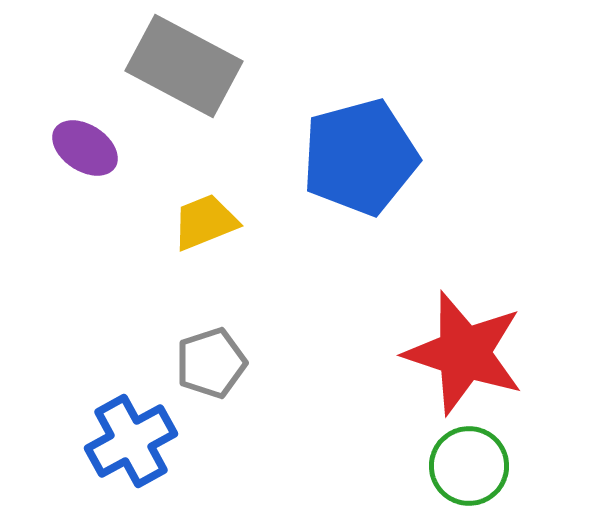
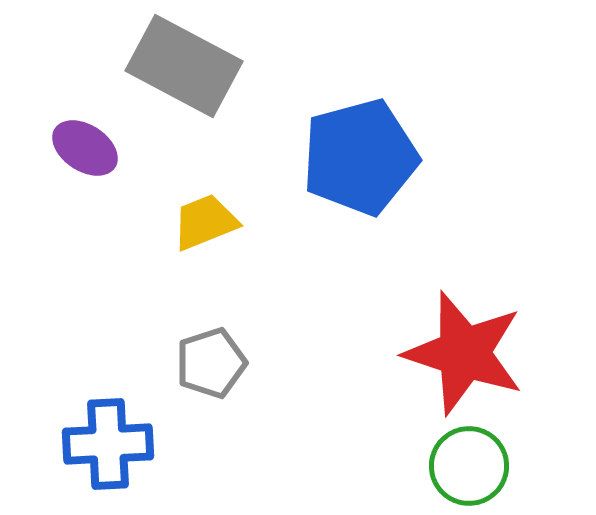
blue cross: moved 23 px left, 3 px down; rotated 26 degrees clockwise
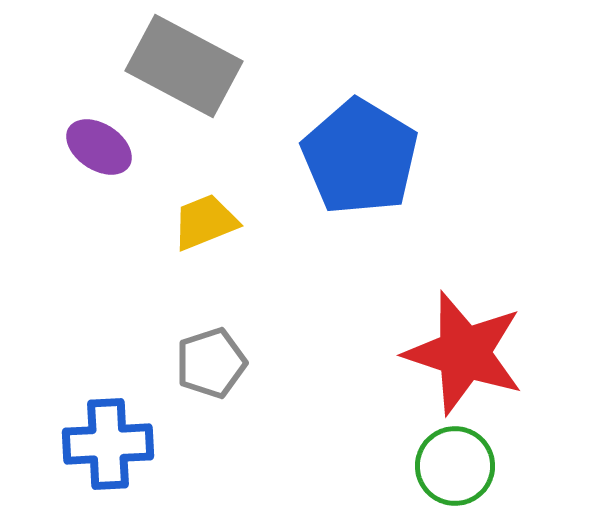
purple ellipse: moved 14 px right, 1 px up
blue pentagon: rotated 26 degrees counterclockwise
green circle: moved 14 px left
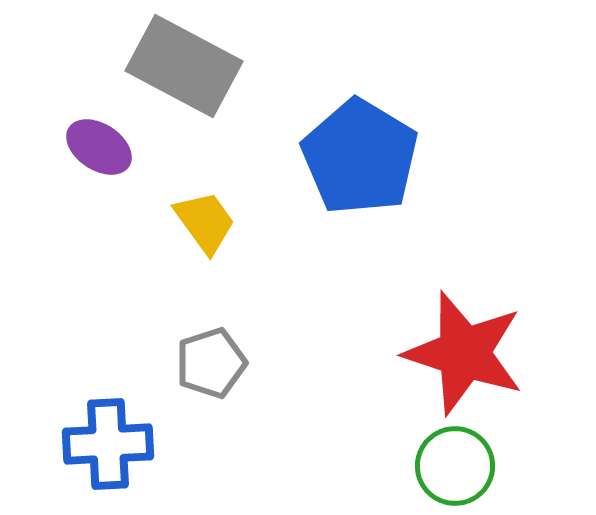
yellow trapezoid: rotated 76 degrees clockwise
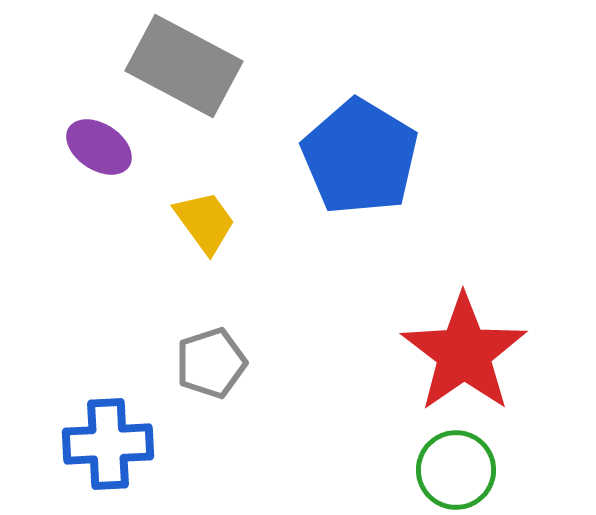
red star: rotated 19 degrees clockwise
green circle: moved 1 px right, 4 px down
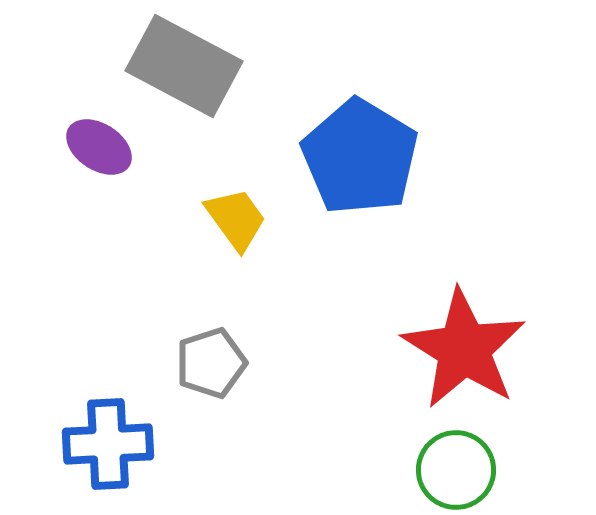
yellow trapezoid: moved 31 px right, 3 px up
red star: moved 4 px up; rotated 5 degrees counterclockwise
